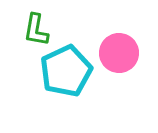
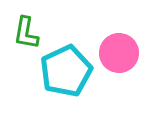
green L-shape: moved 10 px left, 3 px down
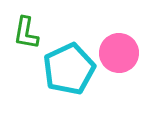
cyan pentagon: moved 3 px right, 2 px up
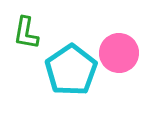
cyan pentagon: moved 2 px right, 1 px down; rotated 9 degrees counterclockwise
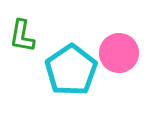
green L-shape: moved 4 px left, 3 px down
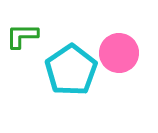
green L-shape: rotated 80 degrees clockwise
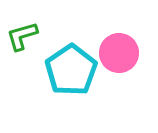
green L-shape: rotated 16 degrees counterclockwise
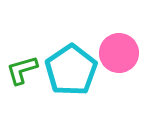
green L-shape: moved 34 px down
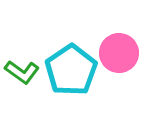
green L-shape: moved 2 px down; rotated 128 degrees counterclockwise
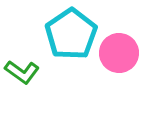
cyan pentagon: moved 36 px up
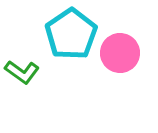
pink circle: moved 1 px right
